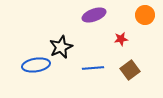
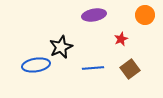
purple ellipse: rotated 10 degrees clockwise
red star: rotated 16 degrees counterclockwise
brown square: moved 1 px up
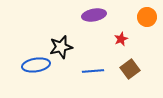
orange circle: moved 2 px right, 2 px down
black star: rotated 10 degrees clockwise
blue line: moved 3 px down
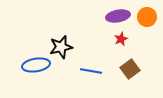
purple ellipse: moved 24 px right, 1 px down
blue line: moved 2 px left; rotated 15 degrees clockwise
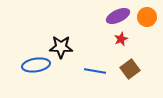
purple ellipse: rotated 15 degrees counterclockwise
black star: rotated 15 degrees clockwise
blue line: moved 4 px right
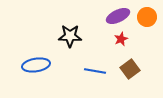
black star: moved 9 px right, 11 px up
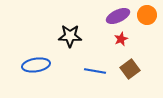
orange circle: moved 2 px up
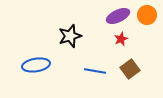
black star: rotated 20 degrees counterclockwise
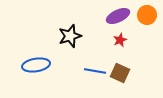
red star: moved 1 px left, 1 px down
brown square: moved 10 px left, 4 px down; rotated 30 degrees counterclockwise
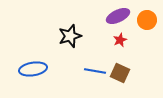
orange circle: moved 5 px down
blue ellipse: moved 3 px left, 4 px down
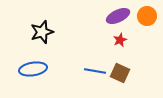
orange circle: moved 4 px up
black star: moved 28 px left, 4 px up
